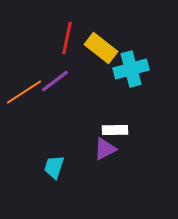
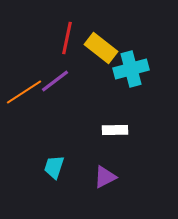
purple triangle: moved 28 px down
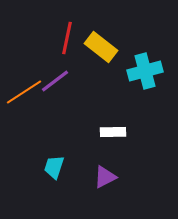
yellow rectangle: moved 1 px up
cyan cross: moved 14 px right, 2 px down
white rectangle: moved 2 px left, 2 px down
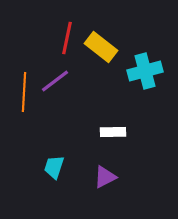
orange line: rotated 54 degrees counterclockwise
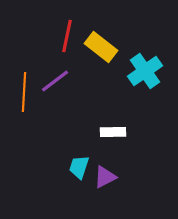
red line: moved 2 px up
cyan cross: rotated 20 degrees counterclockwise
cyan trapezoid: moved 25 px right
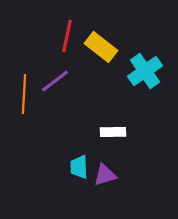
orange line: moved 2 px down
cyan trapezoid: rotated 20 degrees counterclockwise
purple triangle: moved 2 px up; rotated 10 degrees clockwise
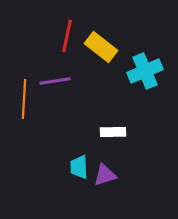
cyan cross: rotated 12 degrees clockwise
purple line: rotated 28 degrees clockwise
orange line: moved 5 px down
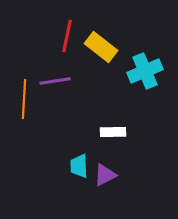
cyan trapezoid: moved 1 px up
purple triangle: rotated 10 degrees counterclockwise
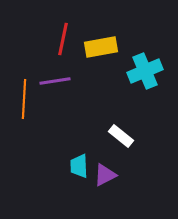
red line: moved 4 px left, 3 px down
yellow rectangle: rotated 48 degrees counterclockwise
white rectangle: moved 8 px right, 4 px down; rotated 40 degrees clockwise
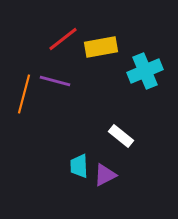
red line: rotated 40 degrees clockwise
purple line: rotated 24 degrees clockwise
orange line: moved 5 px up; rotated 12 degrees clockwise
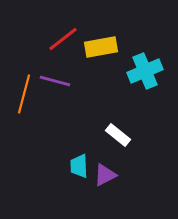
white rectangle: moved 3 px left, 1 px up
